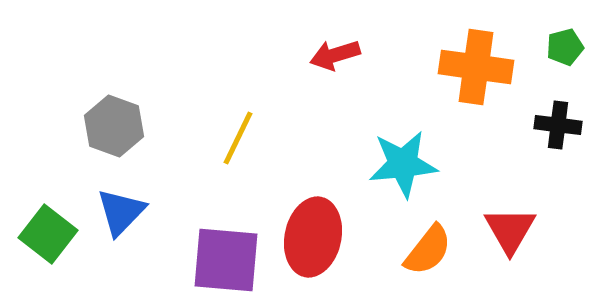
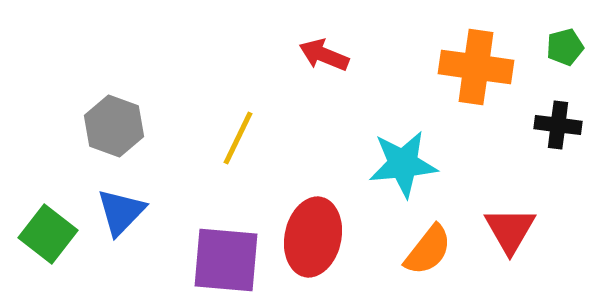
red arrow: moved 11 px left; rotated 39 degrees clockwise
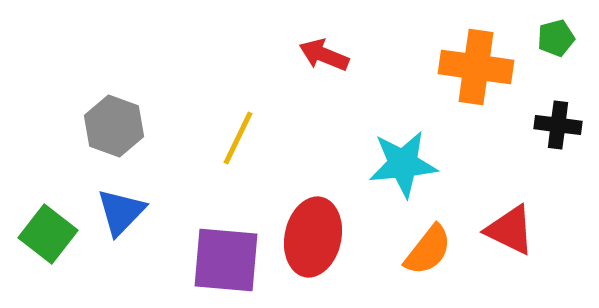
green pentagon: moved 9 px left, 9 px up
red triangle: rotated 34 degrees counterclockwise
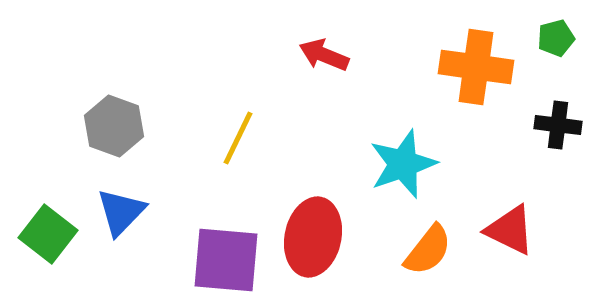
cyan star: rotated 14 degrees counterclockwise
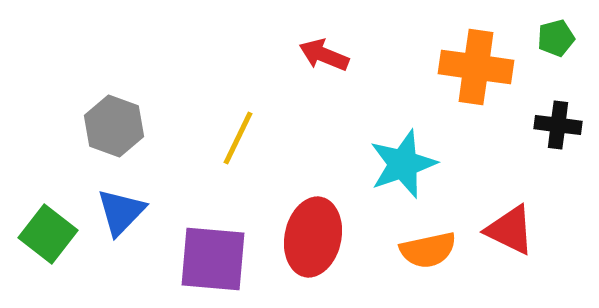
orange semicircle: rotated 40 degrees clockwise
purple square: moved 13 px left, 1 px up
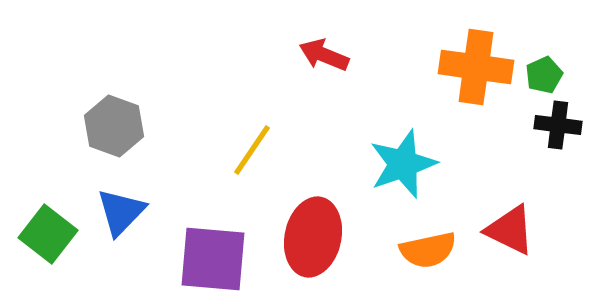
green pentagon: moved 12 px left, 37 px down; rotated 9 degrees counterclockwise
yellow line: moved 14 px right, 12 px down; rotated 8 degrees clockwise
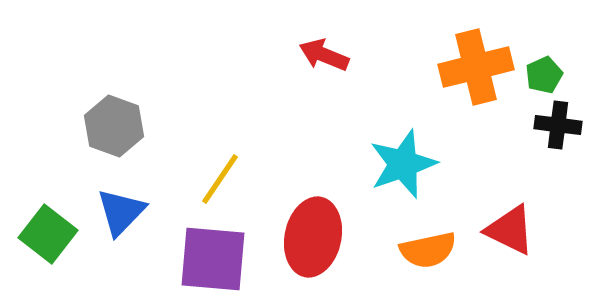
orange cross: rotated 22 degrees counterclockwise
yellow line: moved 32 px left, 29 px down
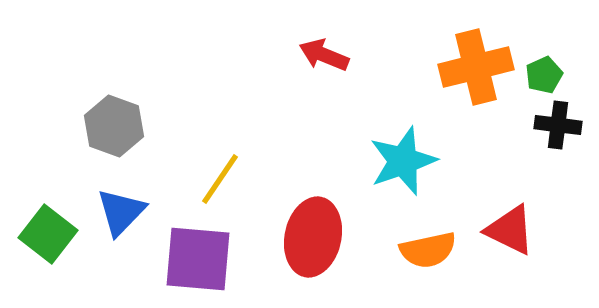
cyan star: moved 3 px up
purple square: moved 15 px left
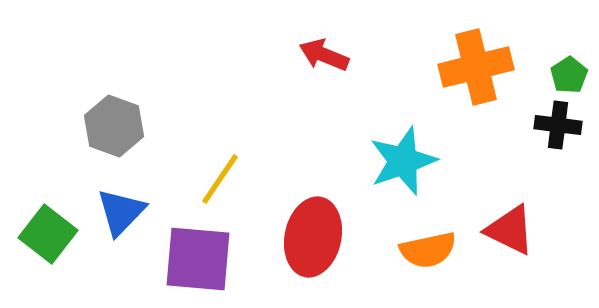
green pentagon: moved 25 px right; rotated 9 degrees counterclockwise
